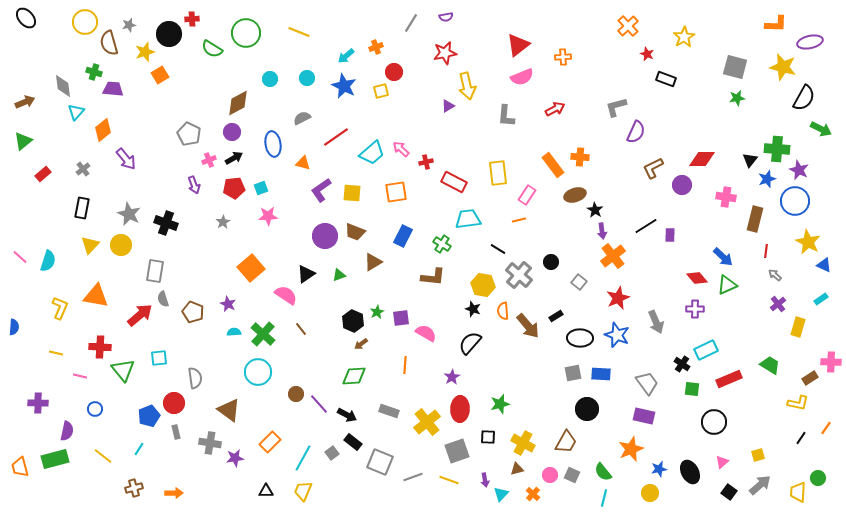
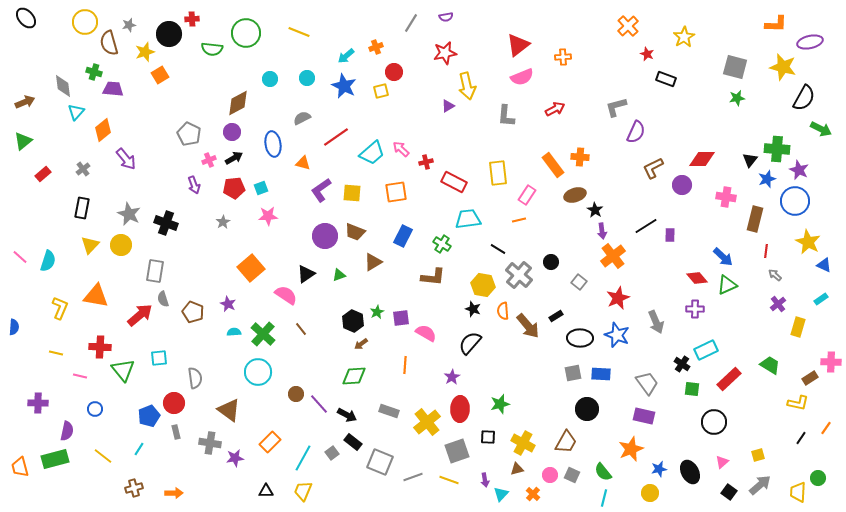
green semicircle at (212, 49): rotated 25 degrees counterclockwise
red rectangle at (729, 379): rotated 20 degrees counterclockwise
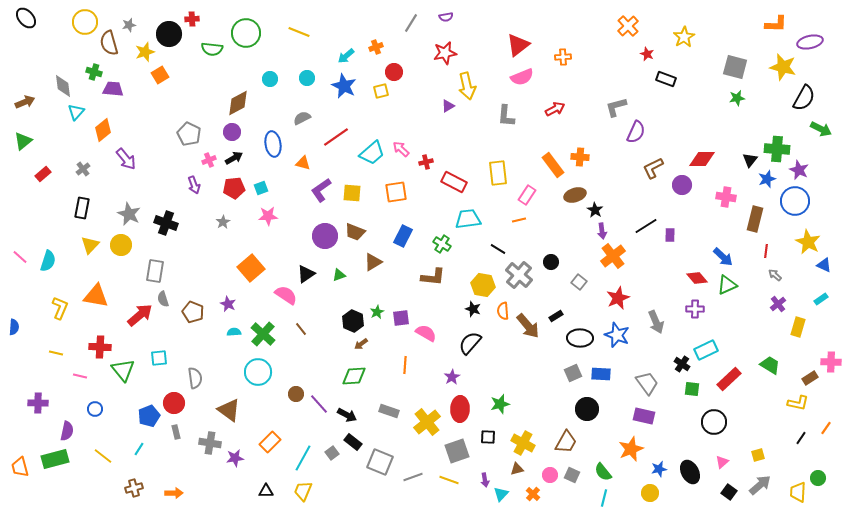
gray square at (573, 373): rotated 12 degrees counterclockwise
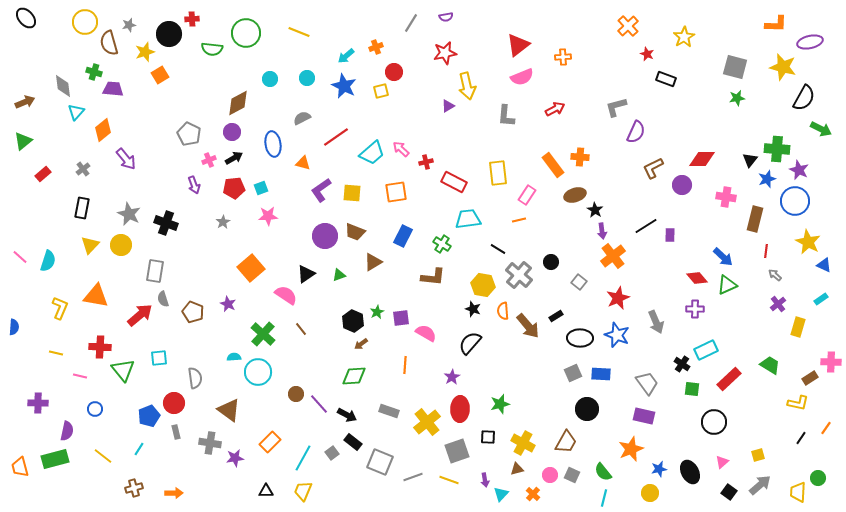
cyan semicircle at (234, 332): moved 25 px down
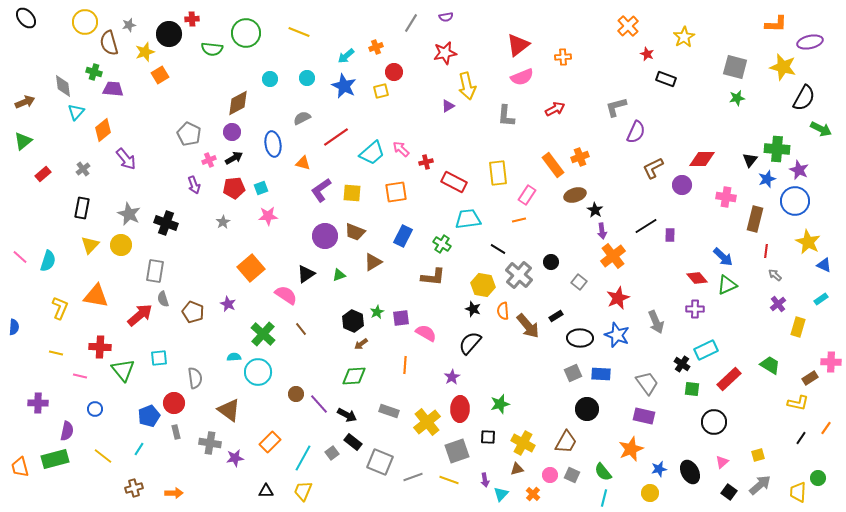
orange cross at (580, 157): rotated 24 degrees counterclockwise
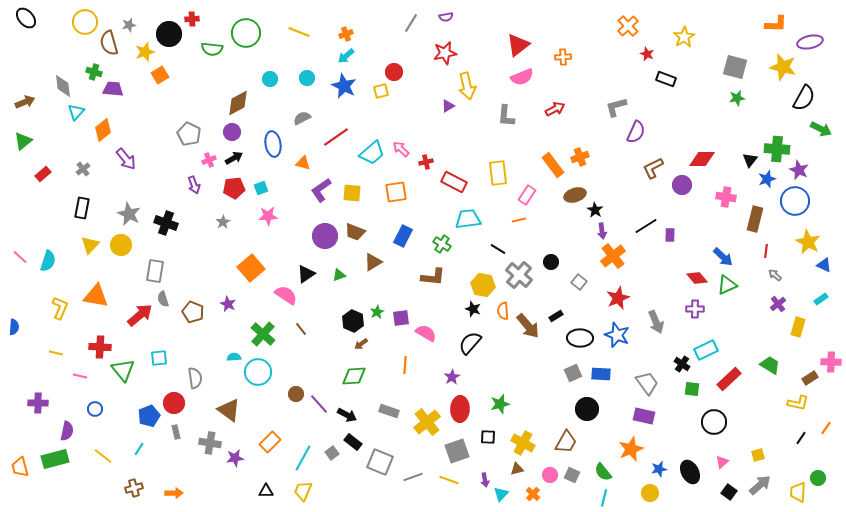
orange cross at (376, 47): moved 30 px left, 13 px up
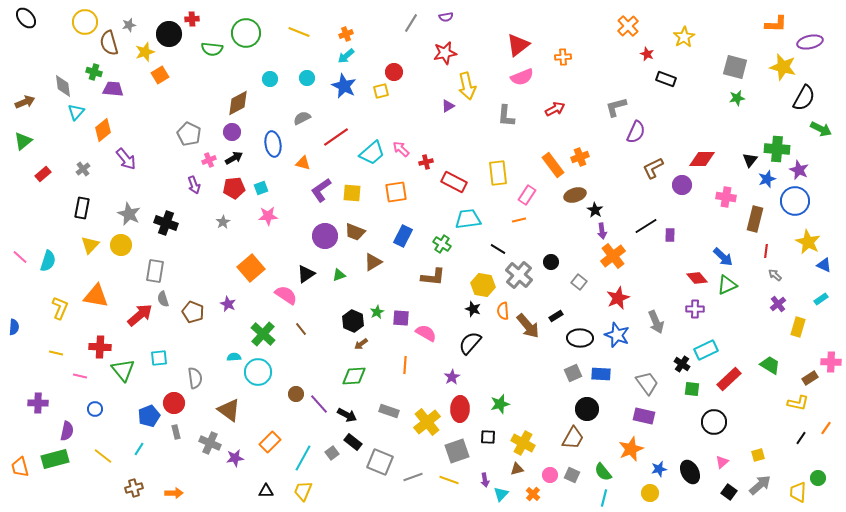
purple square at (401, 318): rotated 12 degrees clockwise
brown trapezoid at (566, 442): moved 7 px right, 4 px up
gray cross at (210, 443): rotated 15 degrees clockwise
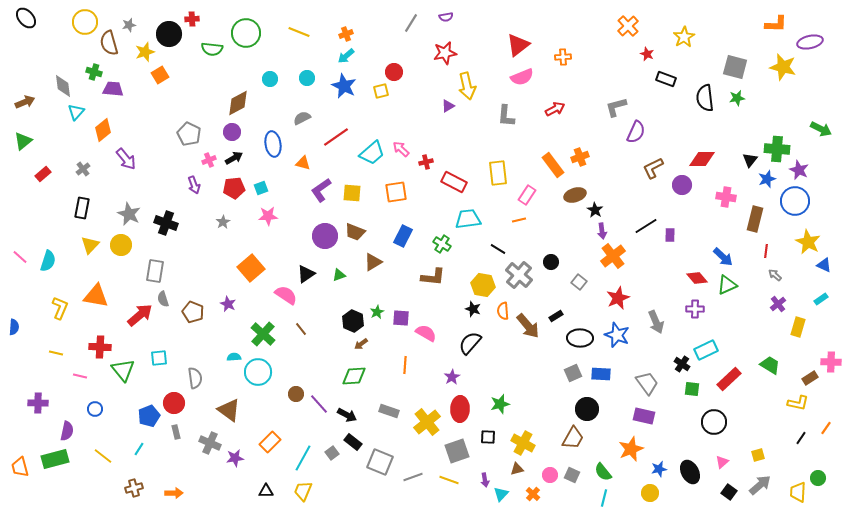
black semicircle at (804, 98): moved 99 px left; rotated 144 degrees clockwise
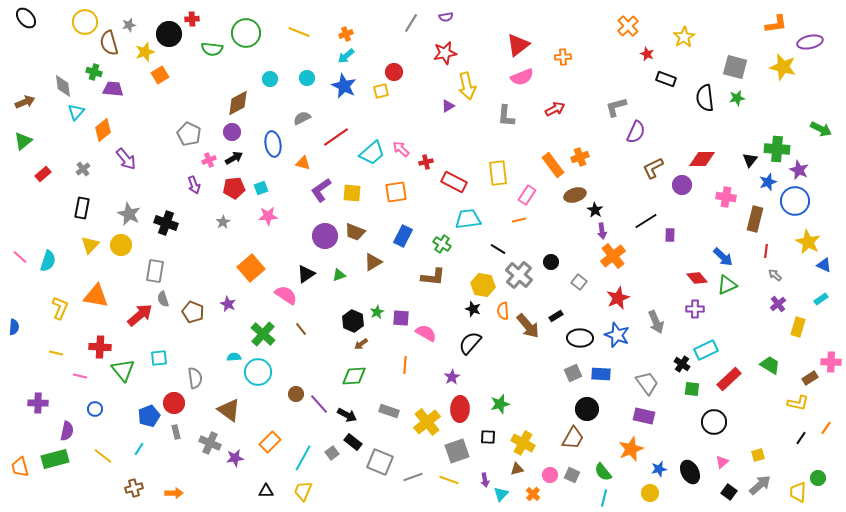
orange L-shape at (776, 24): rotated 10 degrees counterclockwise
blue star at (767, 179): moved 1 px right, 3 px down
black line at (646, 226): moved 5 px up
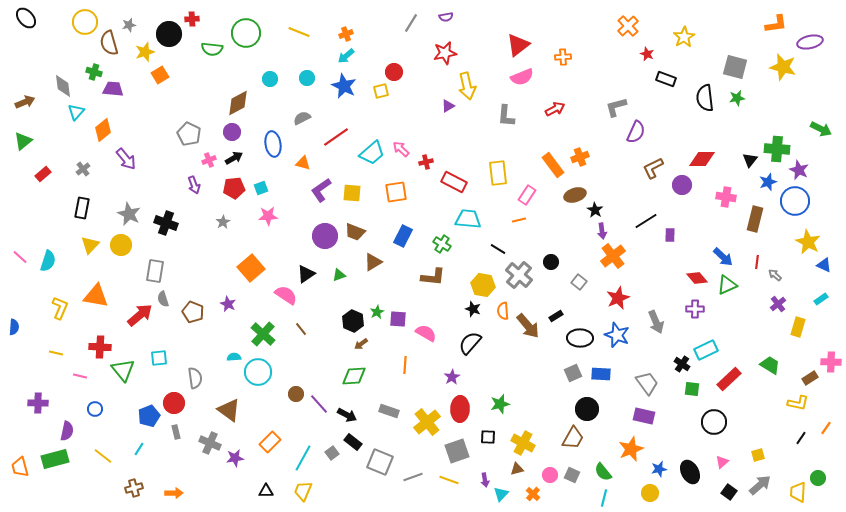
cyan trapezoid at (468, 219): rotated 12 degrees clockwise
red line at (766, 251): moved 9 px left, 11 px down
purple square at (401, 318): moved 3 px left, 1 px down
